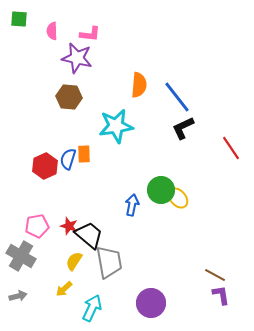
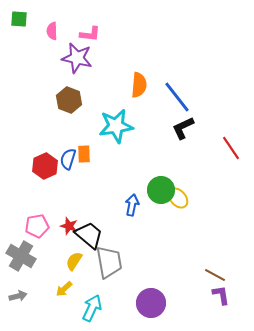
brown hexagon: moved 3 px down; rotated 15 degrees clockwise
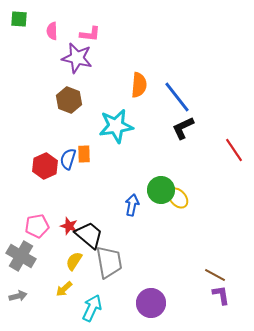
red line: moved 3 px right, 2 px down
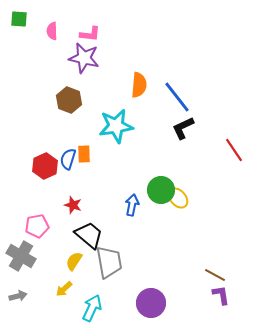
purple star: moved 7 px right
red star: moved 4 px right, 21 px up
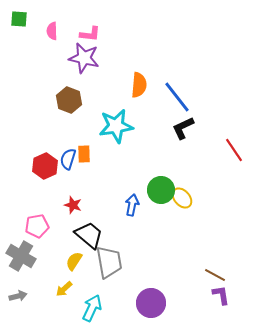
yellow ellipse: moved 4 px right
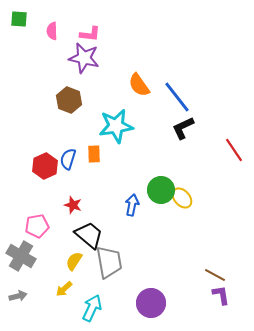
orange semicircle: rotated 140 degrees clockwise
orange rectangle: moved 10 px right
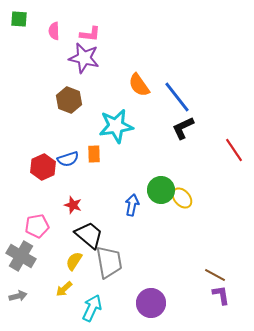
pink semicircle: moved 2 px right
blue semicircle: rotated 125 degrees counterclockwise
red hexagon: moved 2 px left, 1 px down
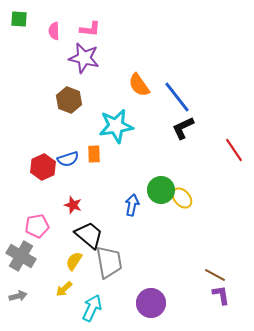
pink L-shape: moved 5 px up
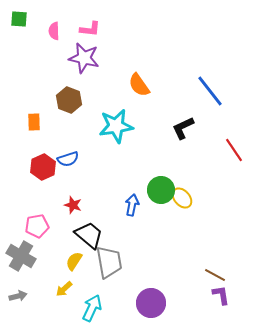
blue line: moved 33 px right, 6 px up
orange rectangle: moved 60 px left, 32 px up
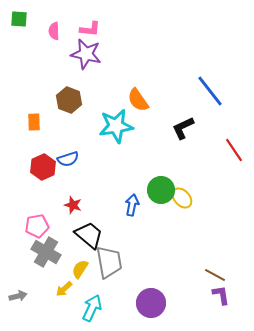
purple star: moved 2 px right, 4 px up
orange semicircle: moved 1 px left, 15 px down
gray cross: moved 25 px right, 4 px up
yellow semicircle: moved 6 px right, 8 px down
